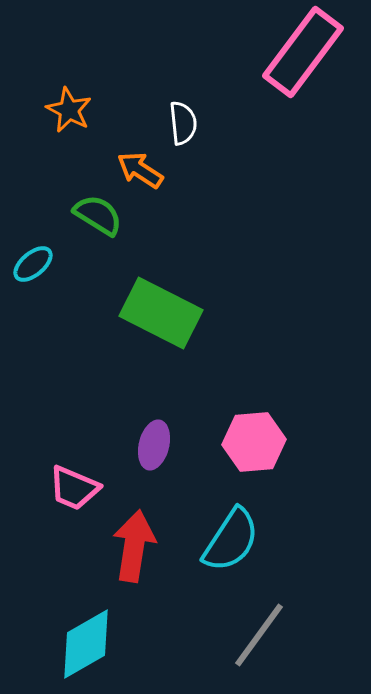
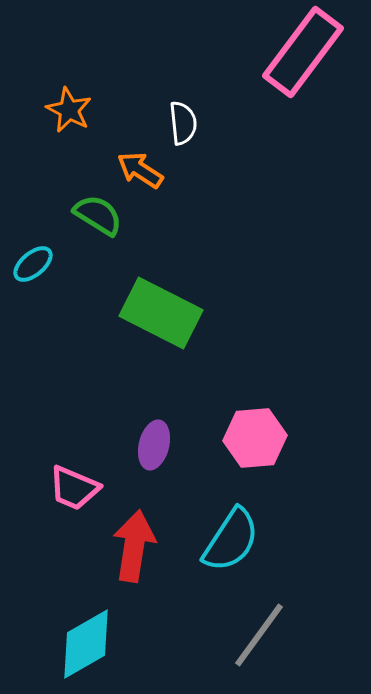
pink hexagon: moved 1 px right, 4 px up
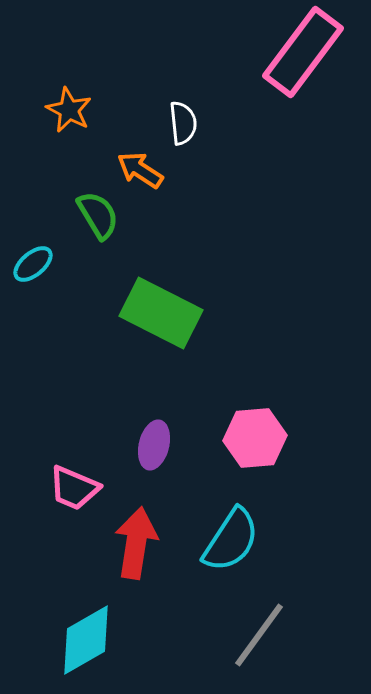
green semicircle: rotated 27 degrees clockwise
red arrow: moved 2 px right, 3 px up
cyan diamond: moved 4 px up
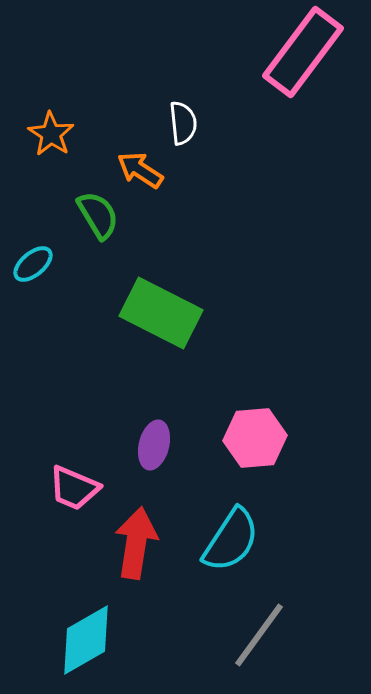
orange star: moved 18 px left, 24 px down; rotated 6 degrees clockwise
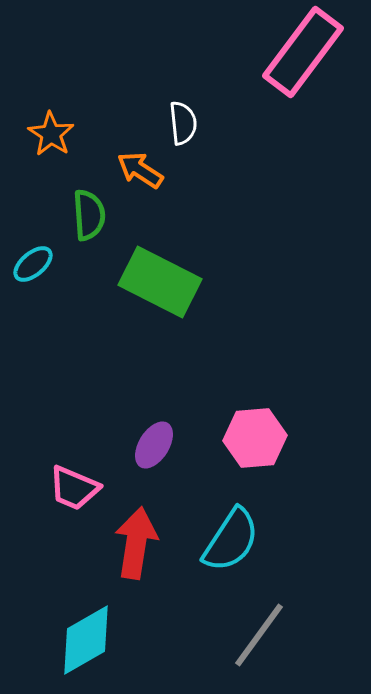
green semicircle: moved 9 px left; rotated 27 degrees clockwise
green rectangle: moved 1 px left, 31 px up
purple ellipse: rotated 18 degrees clockwise
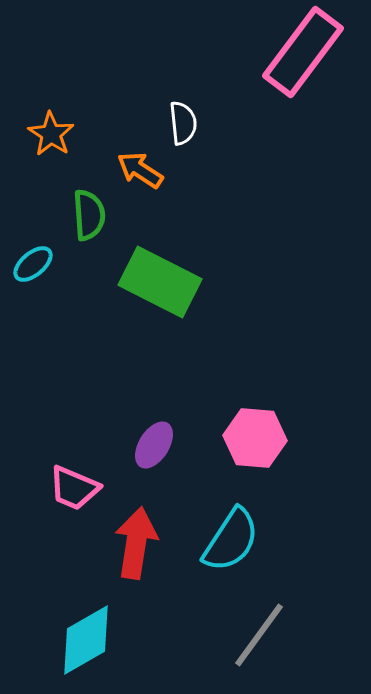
pink hexagon: rotated 10 degrees clockwise
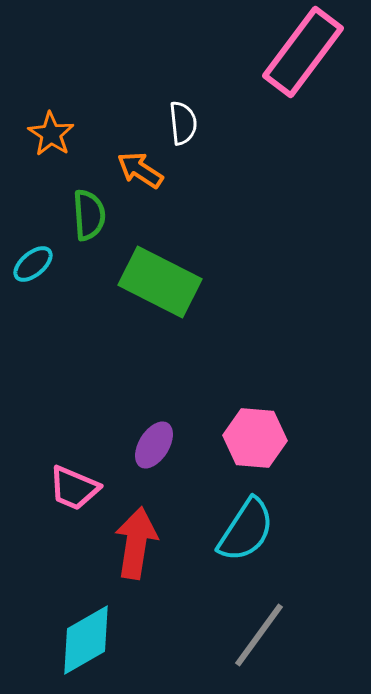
cyan semicircle: moved 15 px right, 10 px up
